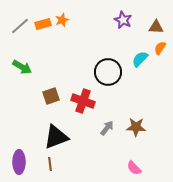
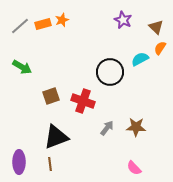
brown triangle: rotated 42 degrees clockwise
cyan semicircle: rotated 18 degrees clockwise
black circle: moved 2 px right
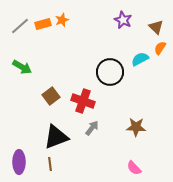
brown square: rotated 18 degrees counterclockwise
gray arrow: moved 15 px left
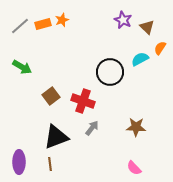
brown triangle: moved 9 px left
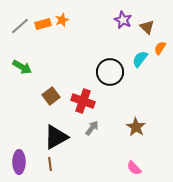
cyan semicircle: rotated 24 degrees counterclockwise
brown star: rotated 30 degrees clockwise
black triangle: rotated 8 degrees counterclockwise
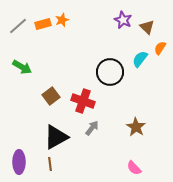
gray line: moved 2 px left
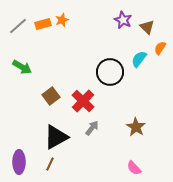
cyan semicircle: moved 1 px left
red cross: rotated 25 degrees clockwise
brown line: rotated 32 degrees clockwise
